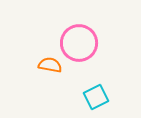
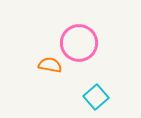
cyan square: rotated 15 degrees counterclockwise
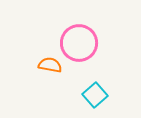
cyan square: moved 1 px left, 2 px up
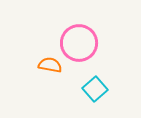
cyan square: moved 6 px up
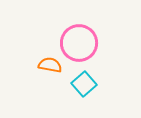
cyan square: moved 11 px left, 5 px up
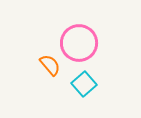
orange semicircle: rotated 40 degrees clockwise
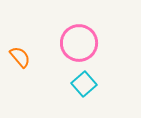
orange semicircle: moved 30 px left, 8 px up
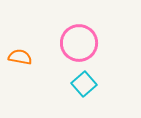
orange semicircle: rotated 40 degrees counterclockwise
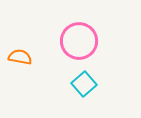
pink circle: moved 2 px up
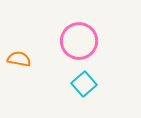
orange semicircle: moved 1 px left, 2 px down
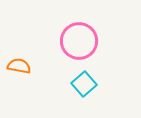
orange semicircle: moved 7 px down
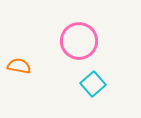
cyan square: moved 9 px right
